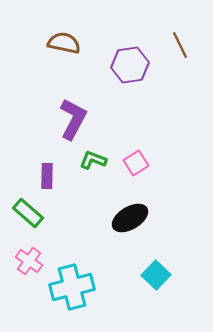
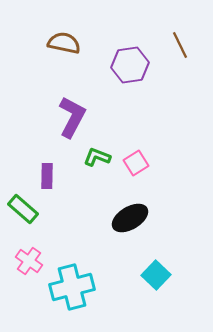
purple L-shape: moved 1 px left, 2 px up
green L-shape: moved 4 px right, 3 px up
green rectangle: moved 5 px left, 4 px up
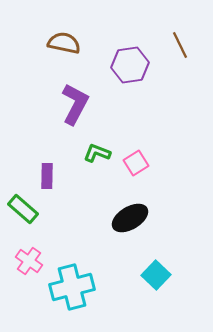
purple L-shape: moved 3 px right, 13 px up
green L-shape: moved 4 px up
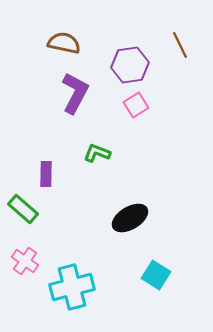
purple L-shape: moved 11 px up
pink square: moved 58 px up
purple rectangle: moved 1 px left, 2 px up
pink cross: moved 4 px left
cyan square: rotated 12 degrees counterclockwise
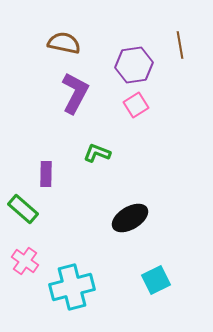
brown line: rotated 16 degrees clockwise
purple hexagon: moved 4 px right
cyan square: moved 5 px down; rotated 32 degrees clockwise
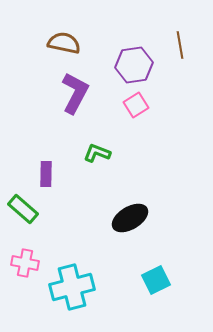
pink cross: moved 2 px down; rotated 24 degrees counterclockwise
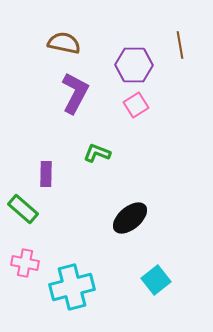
purple hexagon: rotated 9 degrees clockwise
black ellipse: rotated 9 degrees counterclockwise
cyan square: rotated 12 degrees counterclockwise
